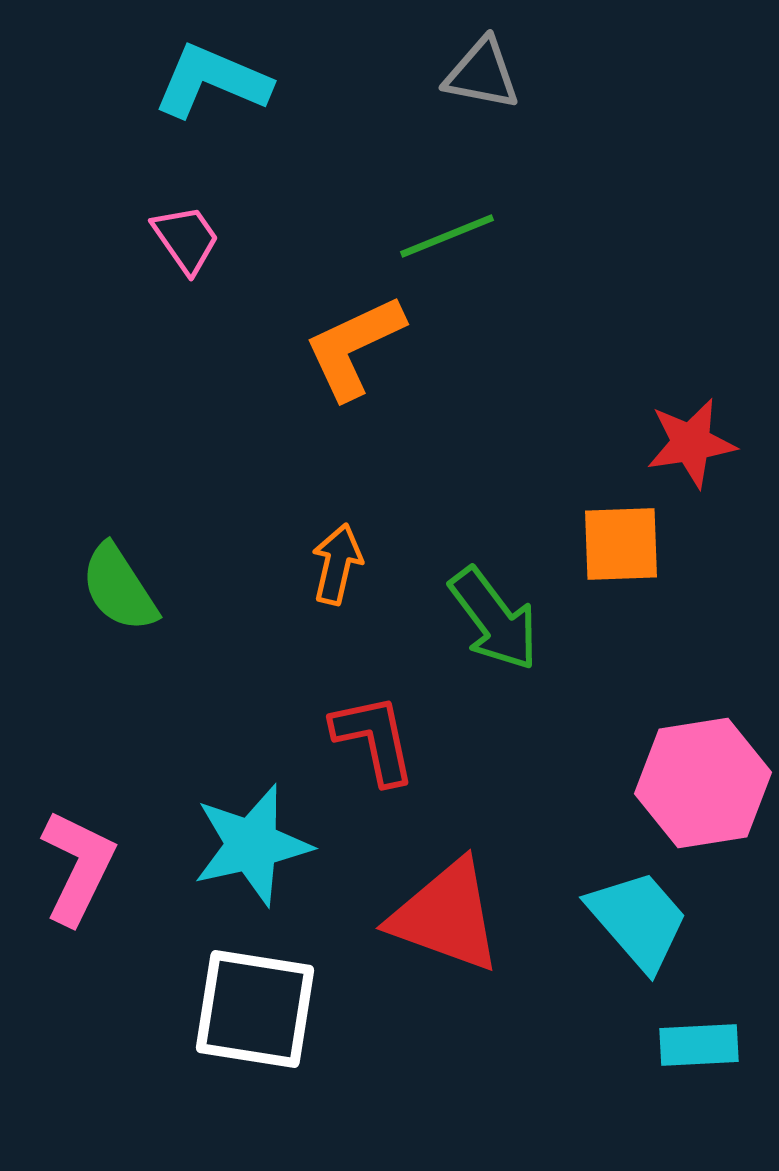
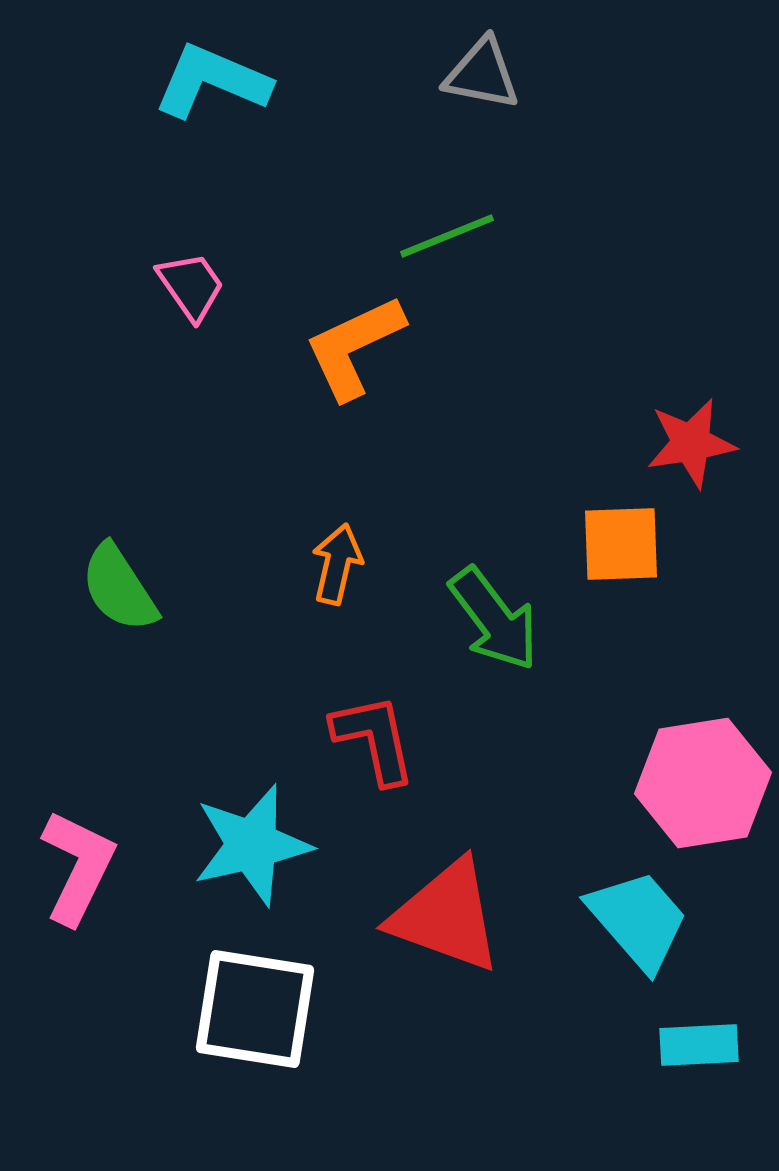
pink trapezoid: moved 5 px right, 47 px down
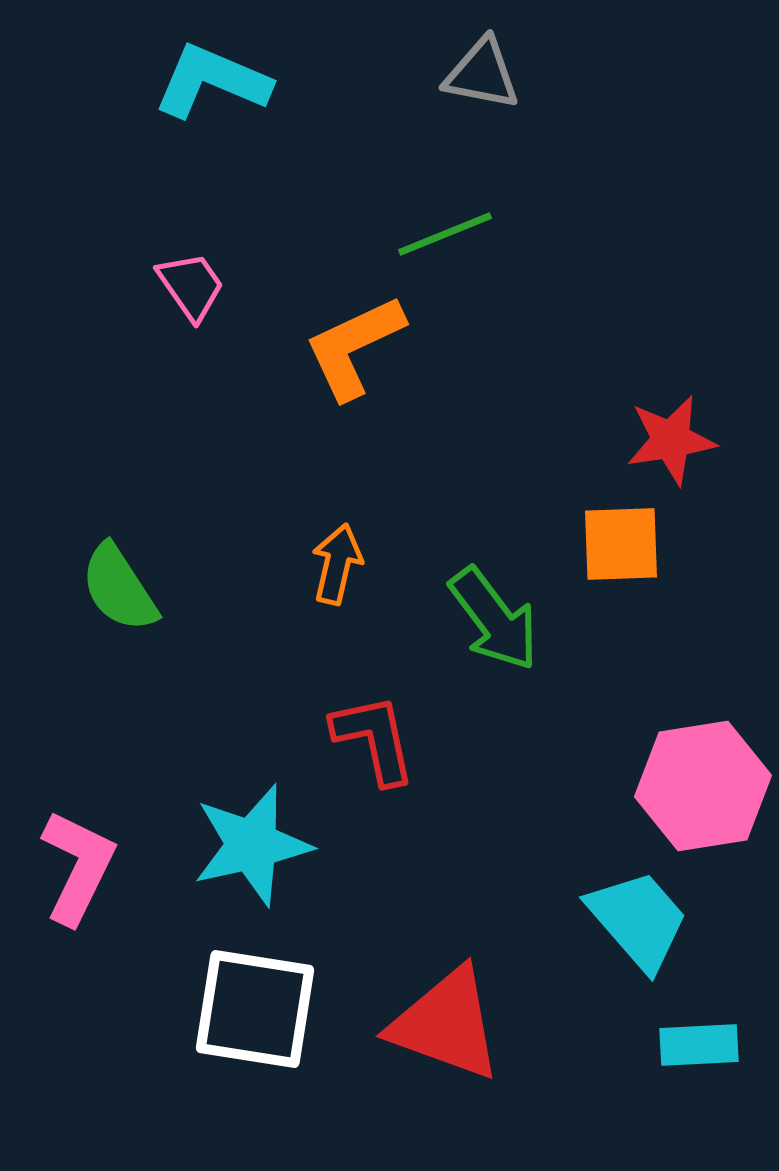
green line: moved 2 px left, 2 px up
red star: moved 20 px left, 3 px up
pink hexagon: moved 3 px down
red triangle: moved 108 px down
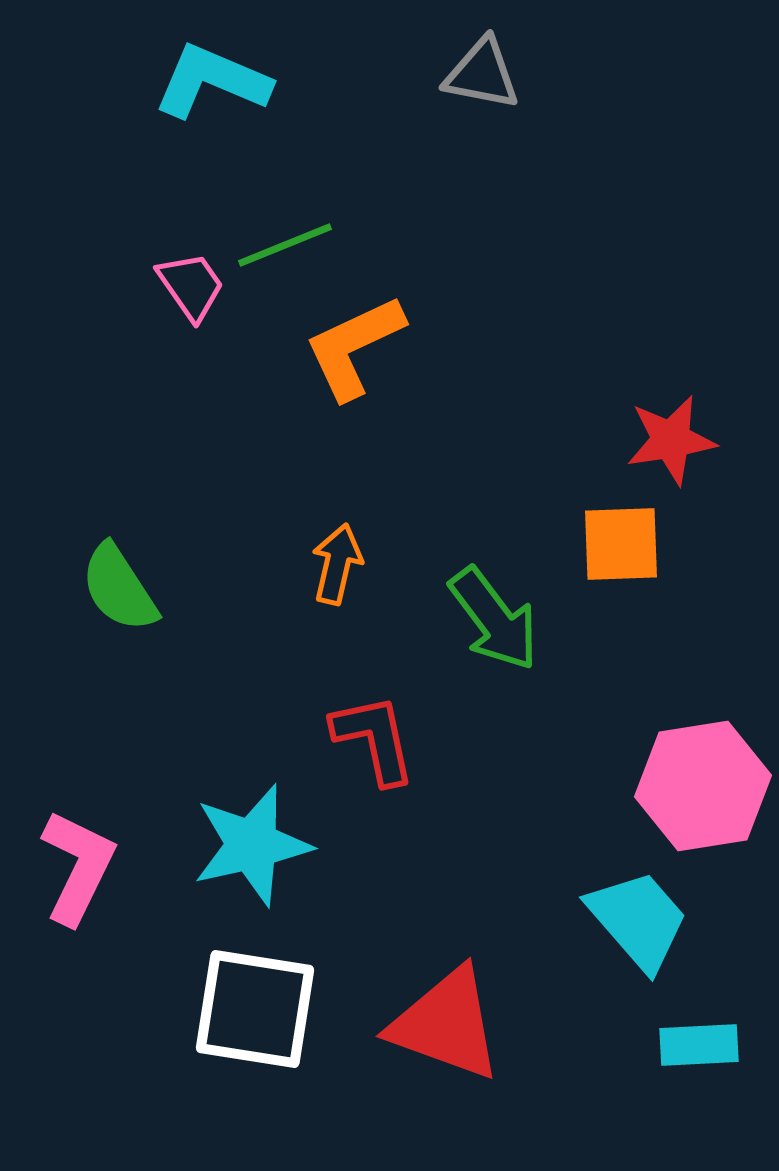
green line: moved 160 px left, 11 px down
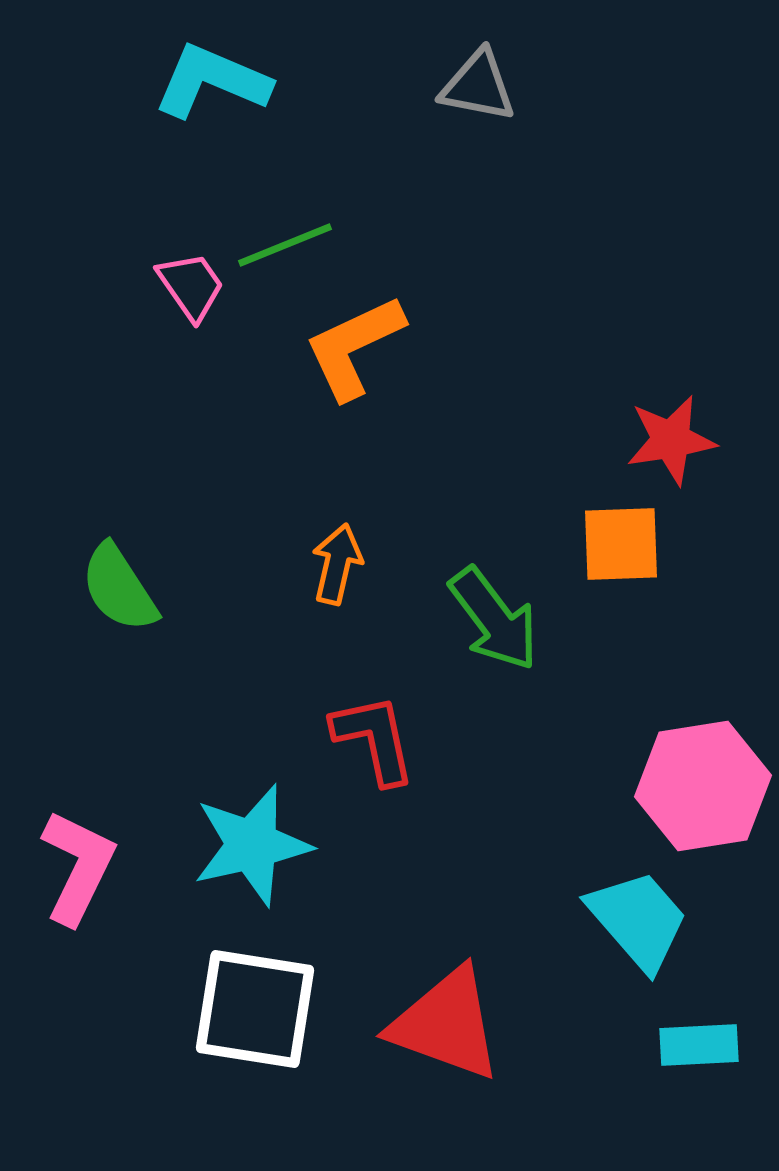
gray triangle: moved 4 px left, 12 px down
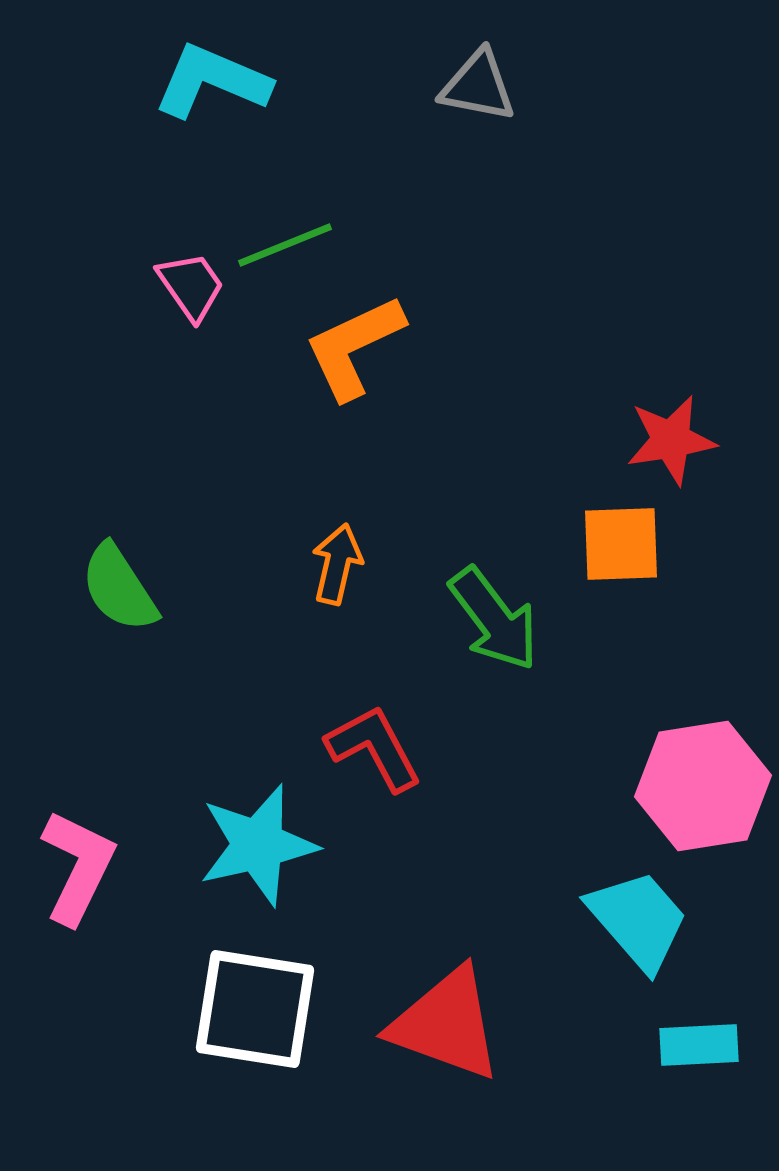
red L-shape: moved 9 px down; rotated 16 degrees counterclockwise
cyan star: moved 6 px right
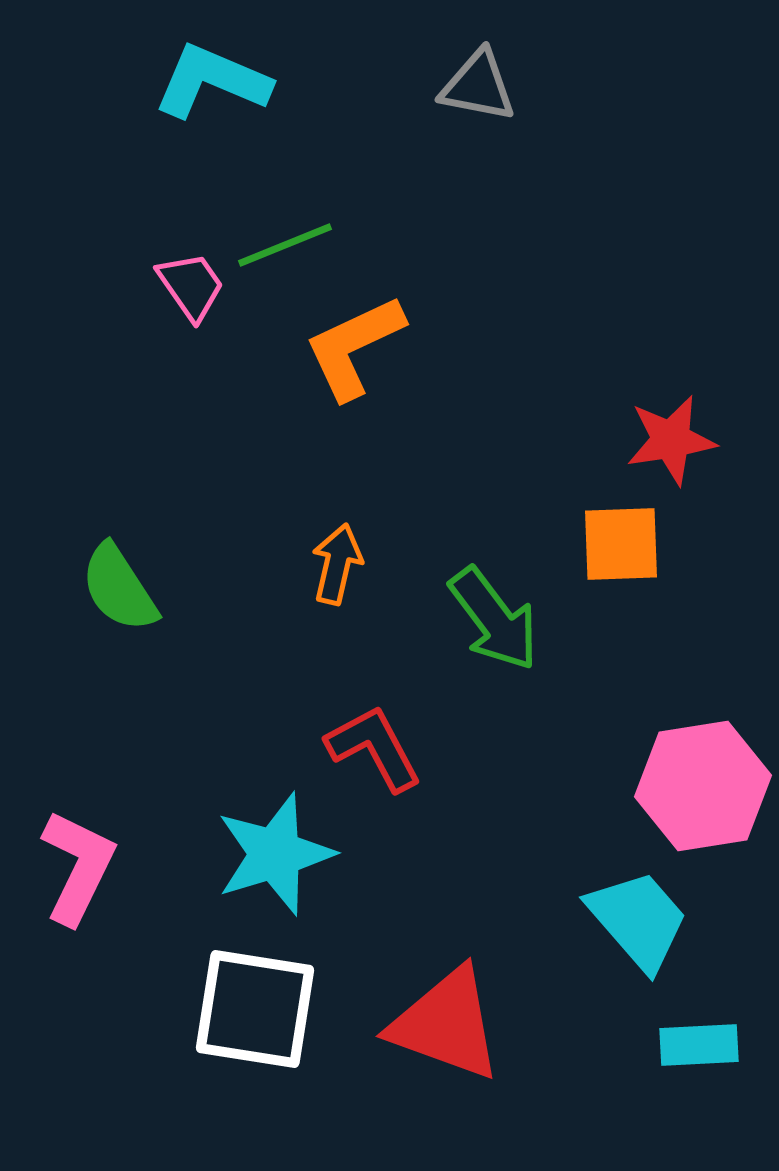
cyan star: moved 17 px right, 9 px down; rotated 4 degrees counterclockwise
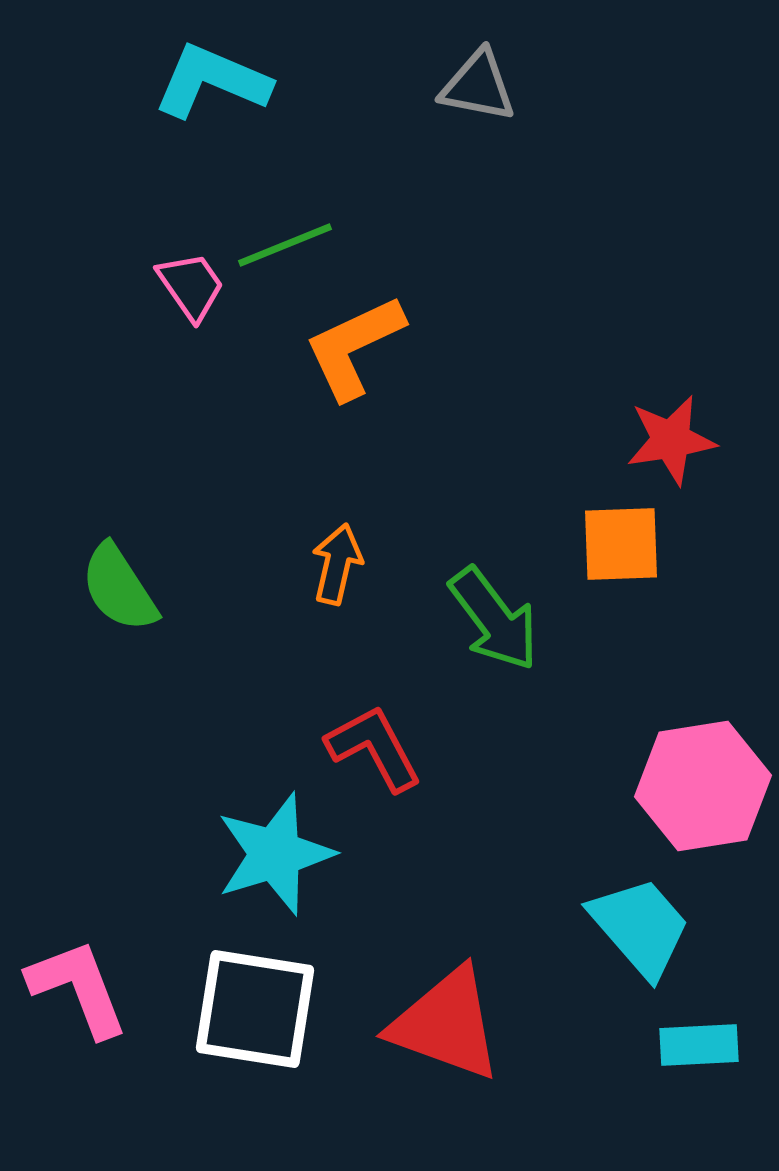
pink L-shape: moved 121 px down; rotated 47 degrees counterclockwise
cyan trapezoid: moved 2 px right, 7 px down
